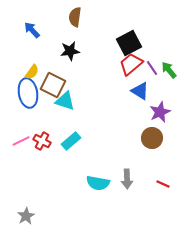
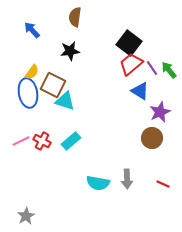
black square: rotated 25 degrees counterclockwise
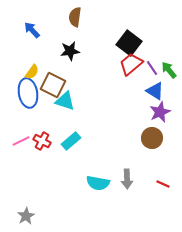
blue triangle: moved 15 px right
